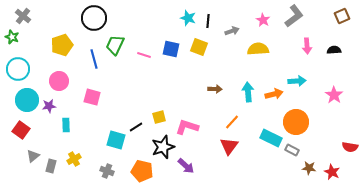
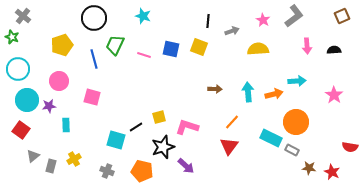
cyan star at (188, 18): moved 45 px left, 2 px up
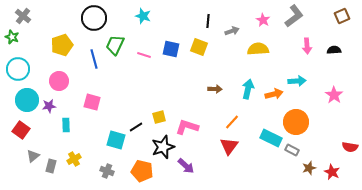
cyan arrow at (248, 92): moved 3 px up; rotated 18 degrees clockwise
pink square at (92, 97): moved 5 px down
brown star at (309, 168): rotated 24 degrees counterclockwise
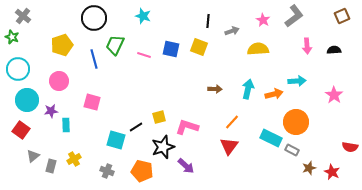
purple star at (49, 106): moved 2 px right, 5 px down
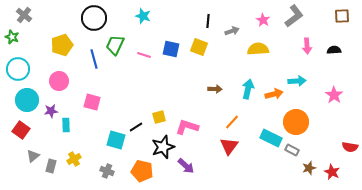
gray cross at (23, 16): moved 1 px right, 1 px up
brown square at (342, 16): rotated 21 degrees clockwise
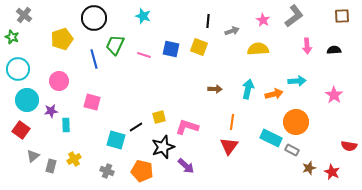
yellow pentagon at (62, 45): moved 6 px up
orange line at (232, 122): rotated 35 degrees counterclockwise
red semicircle at (350, 147): moved 1 px left, 1 px up
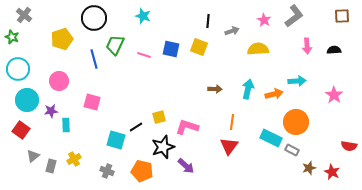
pink star at (263, 20): moved 1 px right
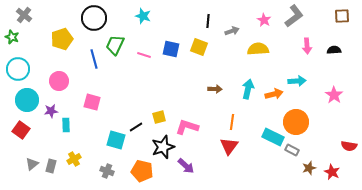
cyan rectangle at (271, 138): moved 2 px right, 1 px up
gray triangle at (33, 156): moved 1 px left, 8 px down
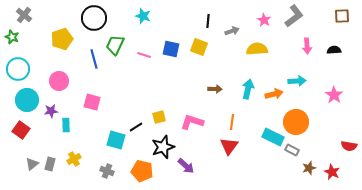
yellow semicircle at (258, 49): moved 1 px left
pink L-shape at (187, 127): moved 5 px right, 5 px up
gray rectangle at (51, 166): moved 1 px left, 2 px up
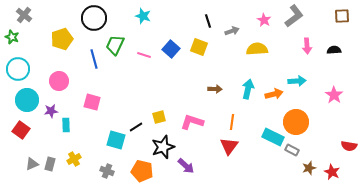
black line at (208, 21): rotated 24 degrees counterclockwise
blue square at (171, 49): rotated 30 degrees clockwise
gray triangle at (32, 164): rotated 16 degrees clockwise
